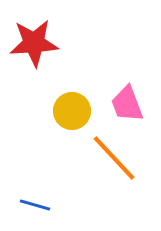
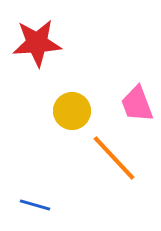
red star: moved 3 px right
pink trapezoid: moved 10 px right
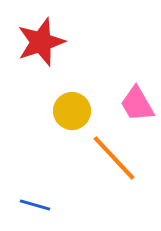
red star: moved 4 px right, 1 px up; rotated 15 degrees counterclockwise
pink trapezoid: rotated 9 degrees counterclockwise
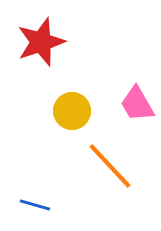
orange line: moved 4 px left, 8 px down
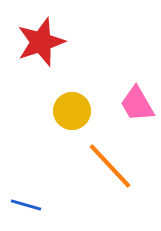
blue line: moved 9 px left
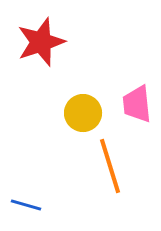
pink trapezoid: rotated 24 degrees clockwise
yellow circle: moved 11 px right, 2 px down
orange line: rotated 26 degrees clockwise
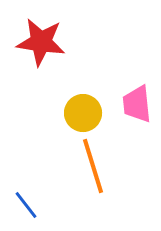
red star: rotated 27 degrees clockwise
orange line: moved 17 px left
blue line: rotated 36 degrees clockwise
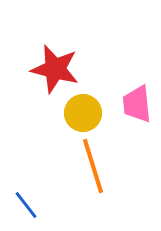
red star: moved 14 px right, 27 px down; rotated 6 degrees clockwise
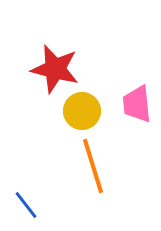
yellow circle: moved 1 px left, 2 px up
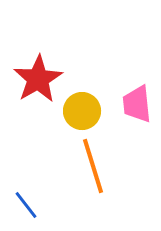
red star: moved 17 px left, 10 px down; rotated 27 degrees clockwise
